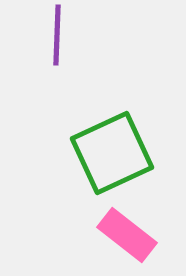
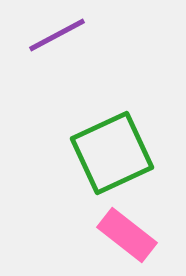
purple line: rotated 60 degrees clockwise
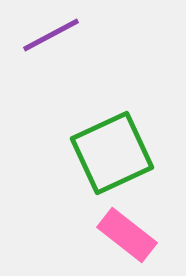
purple line: moved 6 px left
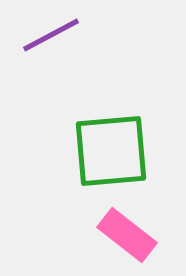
green square: moved 1 px left, 2 px up; rotated 20 degrees clockwise
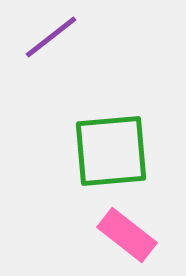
purple line: moved 2 px down; rotated 10 degrees counterclockwise
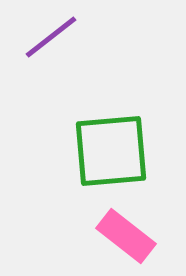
pink rectangle: moved 1 px left, 1 px down
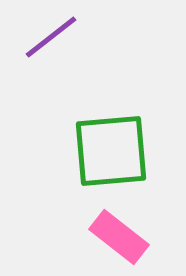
pink rectangle: moved 7 px left, 1 px down
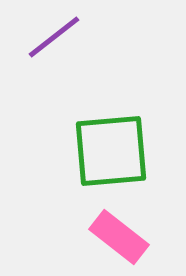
purple line: moved 3 px right
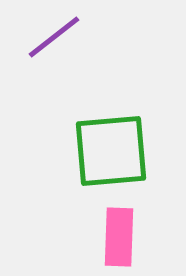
pink rectangle: rotated 54 degrees clockwise
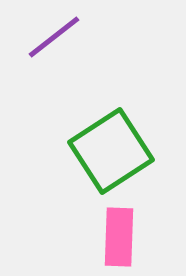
green square: rotated 28 degrees counterclockwise
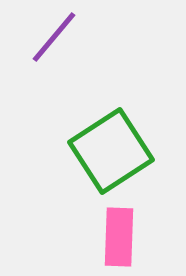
purple line: rotated 12 degrees counterclockwise
